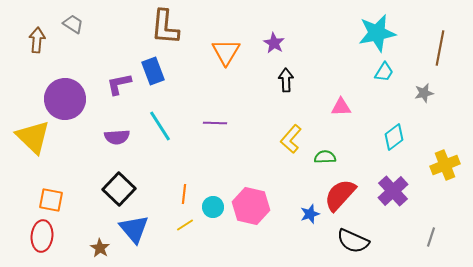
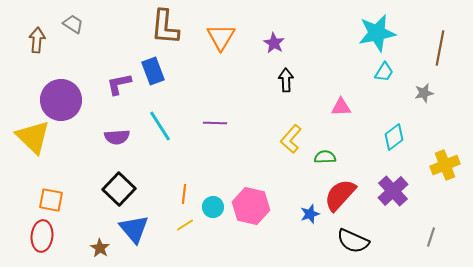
orange triangle: moved 5 px left, 15 px up
purple circle: moved 4 px left, 1 px down
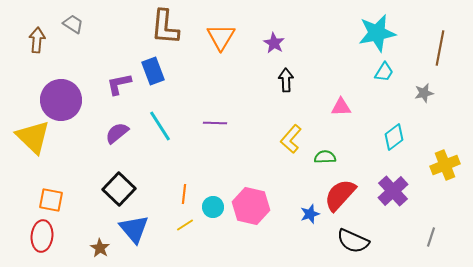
purple semicircle: moved 4 px up; rotated 145 degrees clockwise
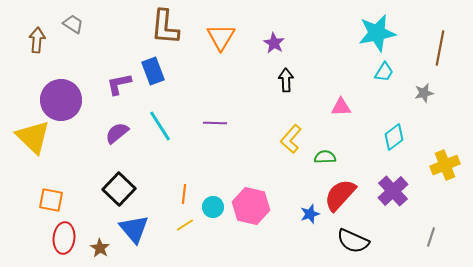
red ellipse: moved 22 px right, 2 px down
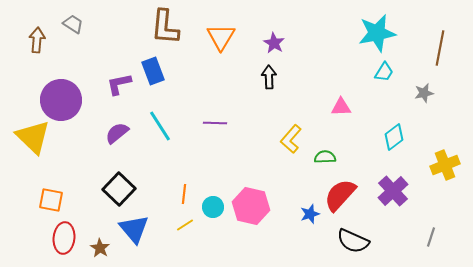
black arrow: moved 17 px left, 3 px up
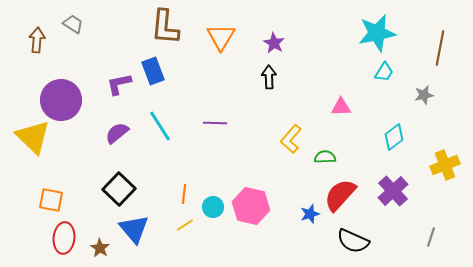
gray star: moved 2 px down
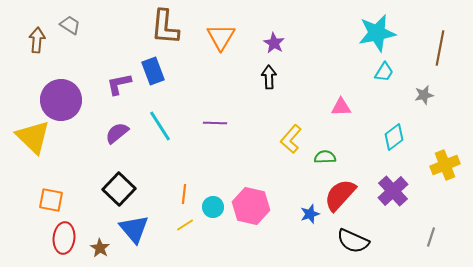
gray trapezoid: moved 3 px left, 1 px down
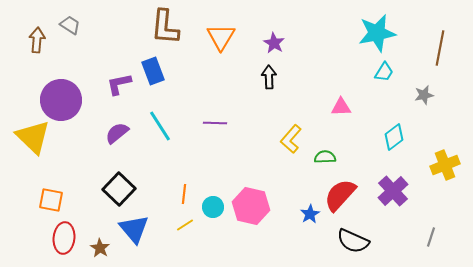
blue star: rotated 12 degrees counterclockwise
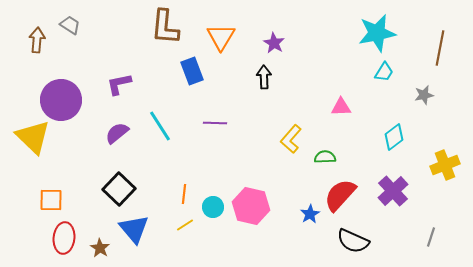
blue rectangle: moved 39 px right
black arrow: moved 5 px left
orange square: rotated 10 degrees counterclockwise
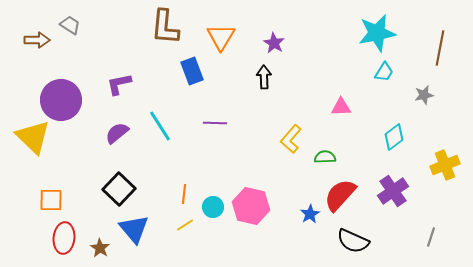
brown arrow: rotated 85 degrees clockwise
purple cross: rotated 8 degrees clockwise
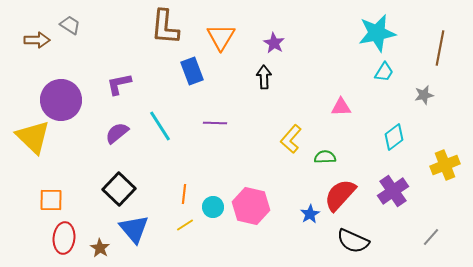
gray line: rotated 24 degrees clockwise
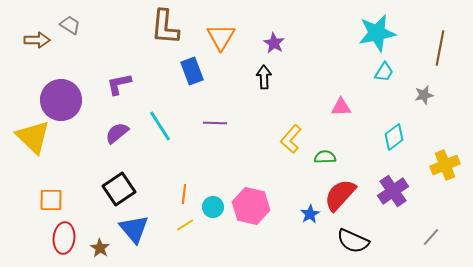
black square: rotated 12 degrees clockwise
